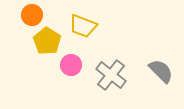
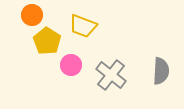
gray semicircle: rotated 48 degrees clockwise
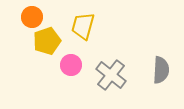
orange circle: moved 2 px down
yellow trapezoid: rotated 84 degrees clockwise
yellow pentagon: rotated 20 degrees clockwise
gray semicircle: moved 1 px up
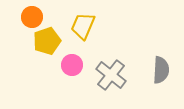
yellow trapezoid: rotated 8 degrees clockwise
pink circle: moved 1 px right
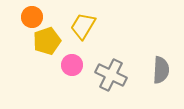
yellow trapezoid: rotated 8 degrees clockwise
gray cross: rotated 12 degrees counterclockwise
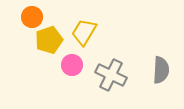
yellow trapezoid: moved 1 px right, 6 px down
yellow pentagon: moved 2 px right, 1 px up
